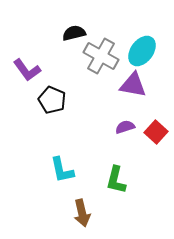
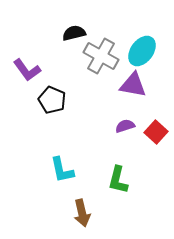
purple semicircle: moved 1 px up
green L-shape: moved 2 px right
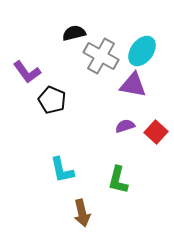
purple L-shape: moved 2 px down
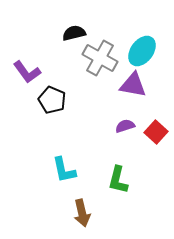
gray cross: moved 1 px left, 2 px down
cyan L-shape: moved 2 px right
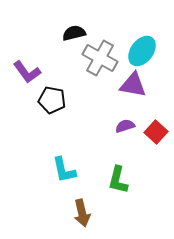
black pentagon: rotated 12 degrees counterclockwise
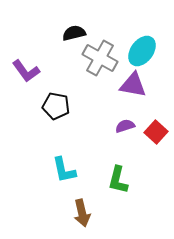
purple L-shape: moved 1 px left, 1 px up
black pentagon: moved 4 px right, 6 px down
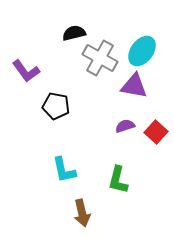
purple triangle: moved 1 px right, 1 px down
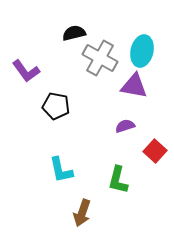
cyan ellipse: rotated 24 degrees counterclockwise
red square: moved 1 px left, 19 px down
cyan L-shape: moved 3 px left
brown arrow: rotated 32 degrees clockwise
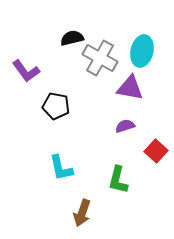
black semicircle: moved 2 px left, 5 px down
purple triangle: moved 4 px left, 2 px down
red square: moved 1 px right
cyan L-shape: moved 2 px up
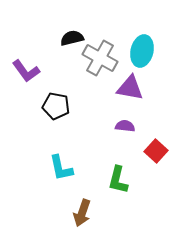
purple semicircle: rotated 24 degrees clockwise
